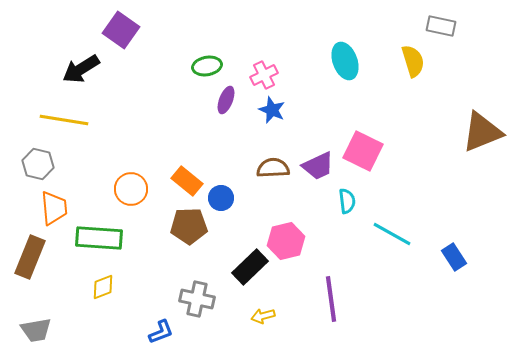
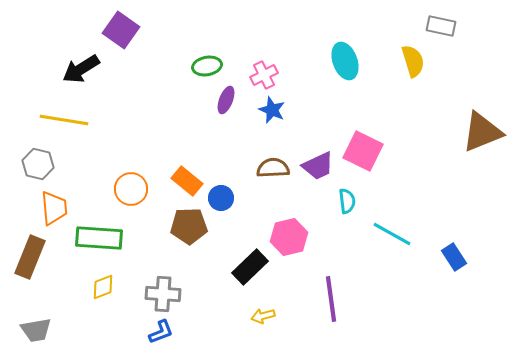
pink hexagon: moved 3 px right, 4 px up
gray cross: moved 34 px left, 5 px up; rotated 8 degrees counterclockwise
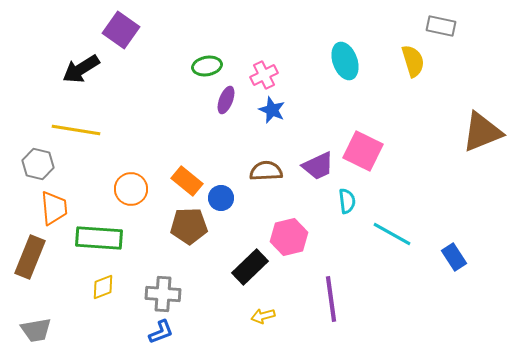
yellow line: moved 12 px right, 10 px down
brown semicircle: moved 7 px left, 3 px down
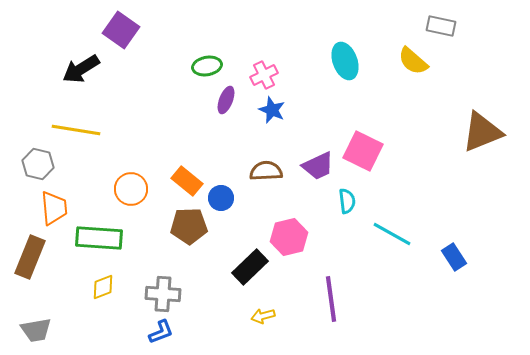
yellow semicircle: rotated 148 degrees clockwise
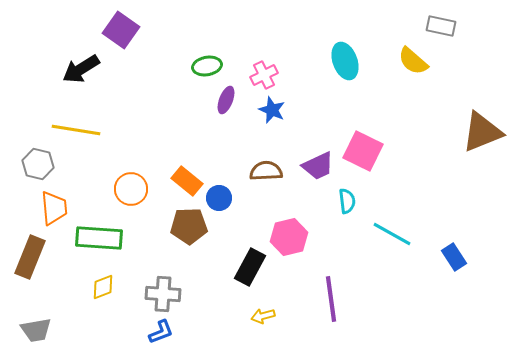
blue circle: moved 2 px left
black rectangle: rotated 18 degrees counterclockwise
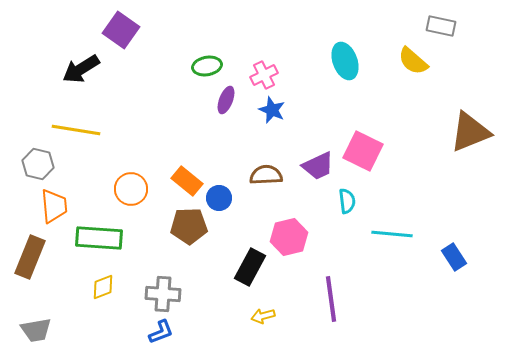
brown triangle: moved 12 px left
brown semicircle: moved 4 px down
orange trapezoid: moved 2 px up
cyan line: rotated 24 degrees counterclockwise
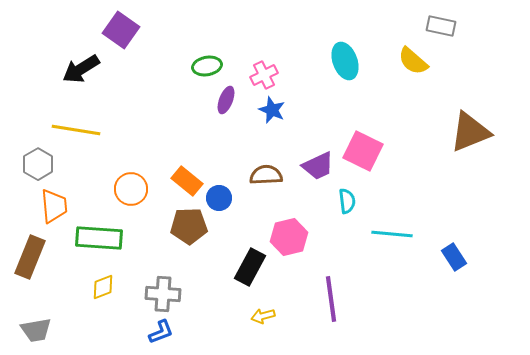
gray hexagon: rotated 16 degrees clockwise
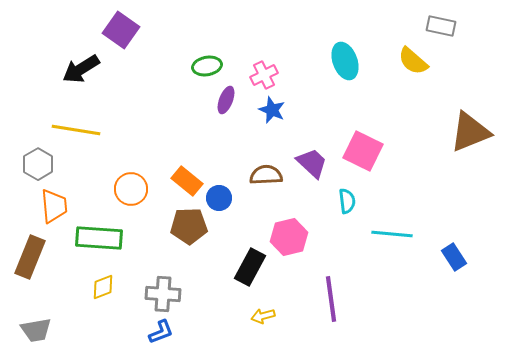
purple trapezoid: moved 6 px left, 3 px up; rotated 112 degrees counterclockwise
